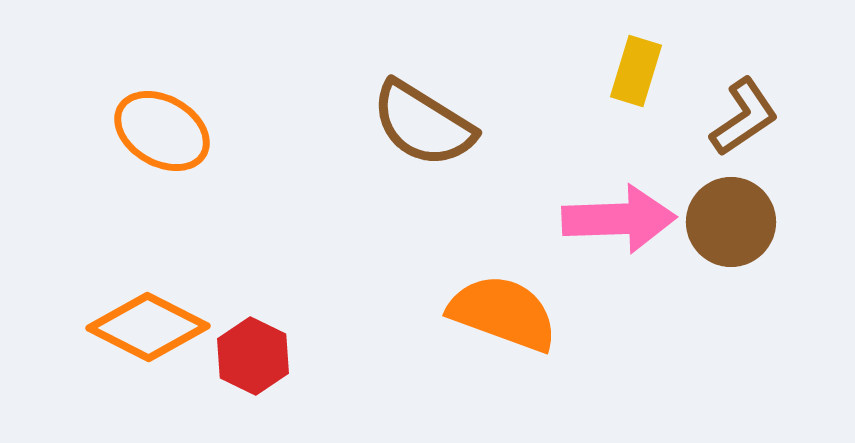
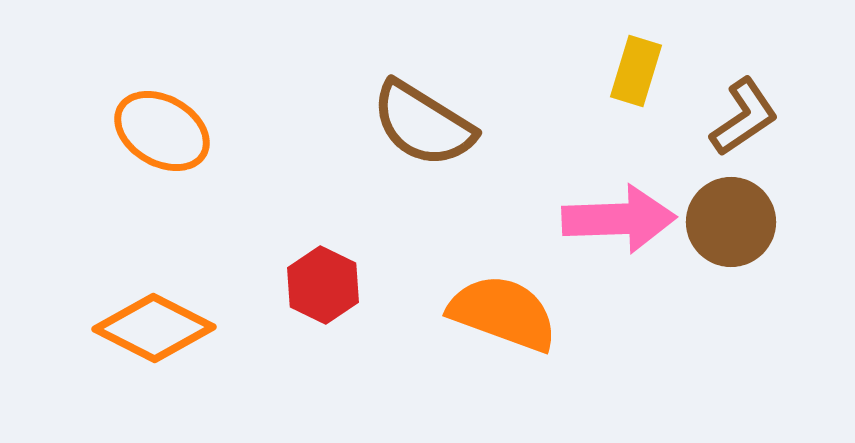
orange diamond: moved 6 px right, 1 px down
red hexagon: moved 70 px right, 71 px up
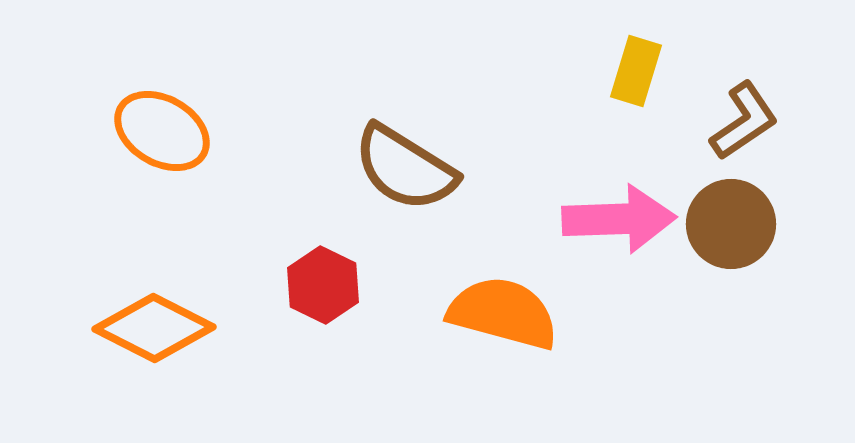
brown L-shape: moved 4 px down
brown semicircle: moved 18 px left, 44 px down
brown circle: moved 2 px down
orange semicircle: rotated 5 degrees counterclockwise
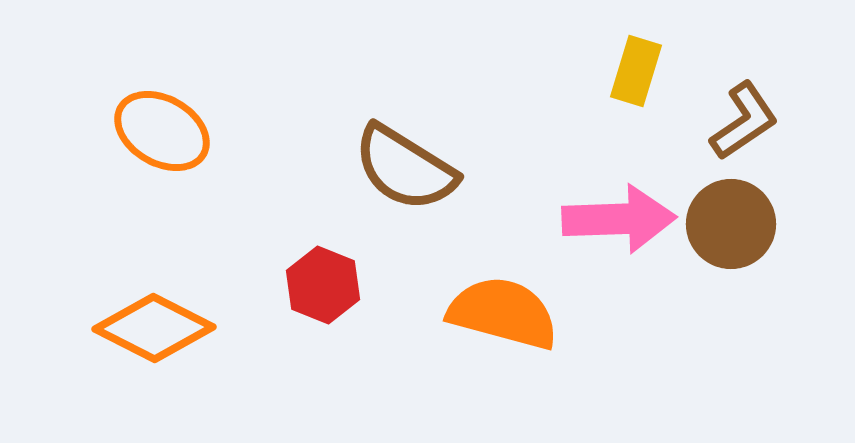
red hexagon: rotated 4 degrees counterclockwise
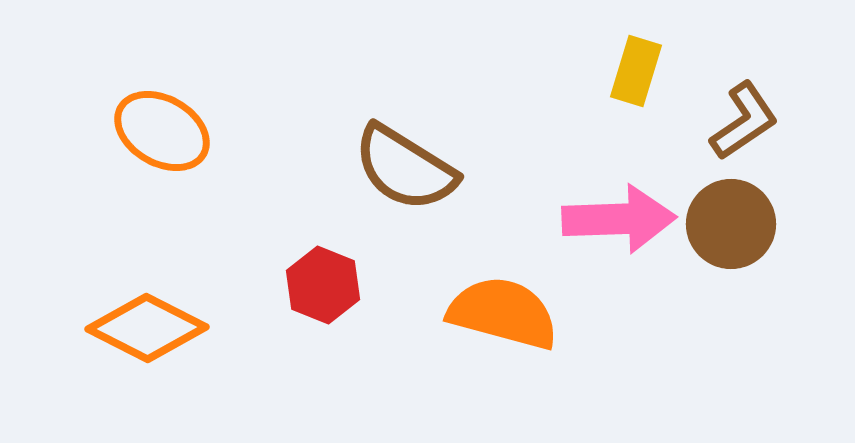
orange diamond: moved 7 px left
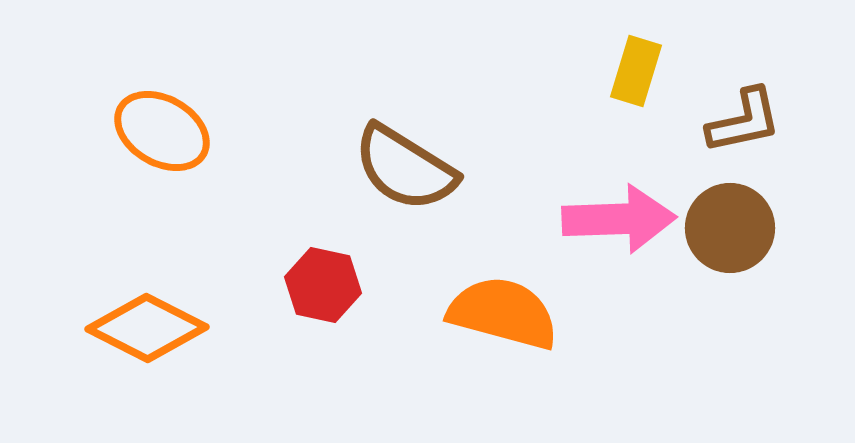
brown L-shape: rotated 22 degrees clockwise
brown circle: moved 1 px left, 4 px down
red hexagon: rotated 10 degrees counterclockwise
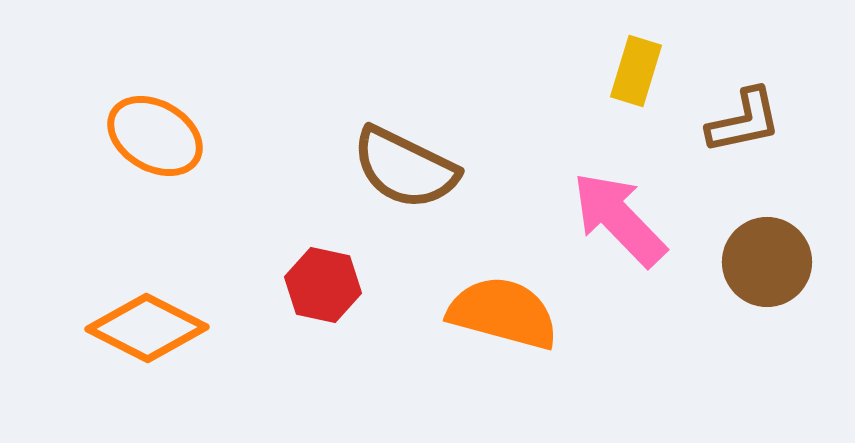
orange ellipse: moved 7 px left, 5 px down
brown semicircle: rotated 6 degrees counterclockwise
pink arrow: rotated 132 degrees counterclockwise
brown circle: moved 37 px right, 34 px down
